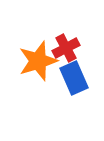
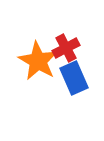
orange star: rotated 24 degrees counterclockwise
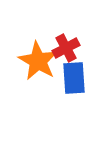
blue rectangle: rotated 20 degrees clockwise
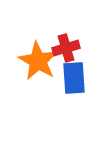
red cross: rotated 12 degrees clockwise
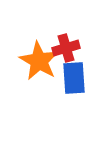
orange star: moved 1 px right
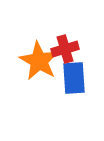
red cross: moved 1 px left, 1 px down
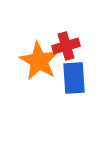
red cross: moved 1 px right, 3 px up
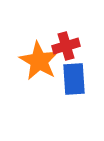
blue rectangle: moved 1 px down
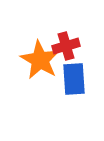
orange star: moved 1 px right, 1 px up
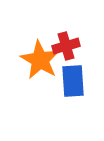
blue rectangle: moved 1 px left, 2 px down
